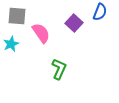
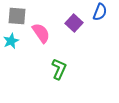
cyan star: moved 3 px up
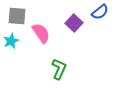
blue semicircle: rotated 30 degrees clockwise
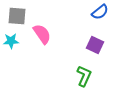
purple square: moved 21 px right, 22 px down; rotated 18 degrees counterclockwise
pink semicircle: moved 1 px right, 1 px down
cyan star: rotated 21 degrees clockwise
green L-shape: moved 25 px right, 7 px down
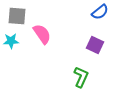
green L-shape: moved 3 px left, 1 px down
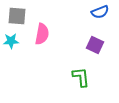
blue semicircle: rotated 18 degrees clockwise
pink semicircle: rotated 45 degrees clockwise
green L-shape: rotated 30 degrees counterclockwise
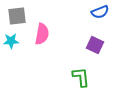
gray square: rotated 12 degrees counterclockwise
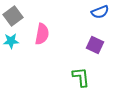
gray square: moved 4 px left; rotated 30 degrees counterclockwise
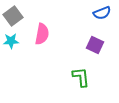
blue semicircle: moved 2 px right, 1 px down
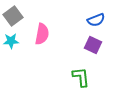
blue semicircle: moved 6 px left, 7 px down
purple square: moved 2 px left
